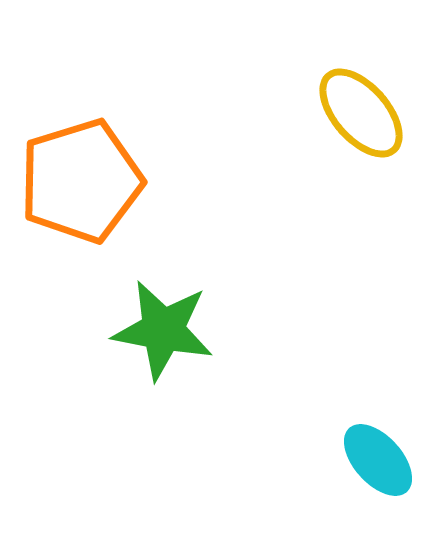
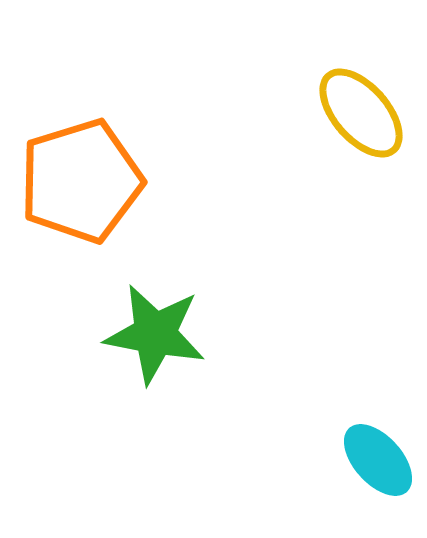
green star: moved 8 px left, 4 px down
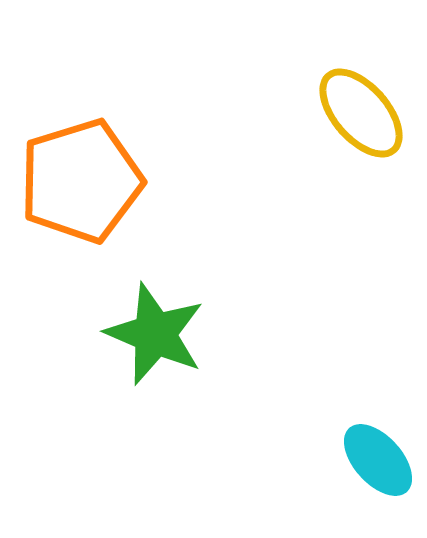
green star: rotated 12 degrees clockwise
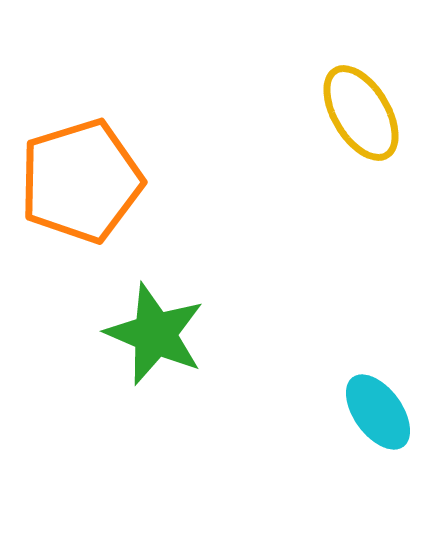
yellow ellipse: rotated 10 degrees clockwise
cyan ellipse: moved 48 px up; rotated 6 degrees clockwise
